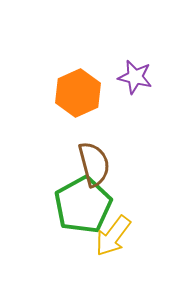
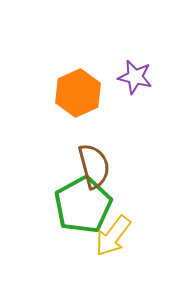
brown semicircle: moved 2 px down
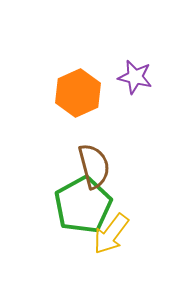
yellow arrow: moved 2 px left, 2 px up
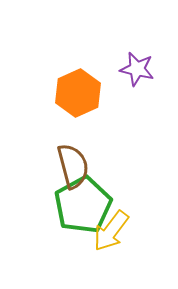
purple star: moved 2 px right, 8 px up
brown semicircle: moved 21 px left
yellow arrow: moved 3 px up
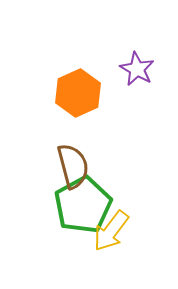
purple star: rotated 16 degrees clockwise
